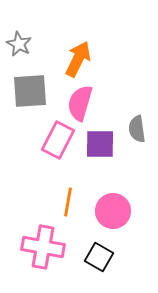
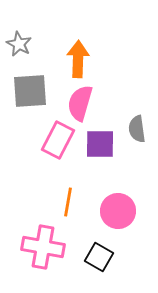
orange arrow: rotated 24 degrees counterclockwise
pink circle: moved 5 px right
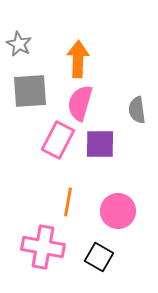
gray semicircle: moved 19 px up
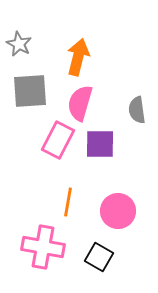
orange arrow: moved 2 px up; rotated 12 degrees clockwise
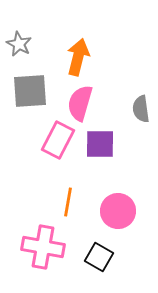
gray semicircle: moved 4 px right, 1 px up
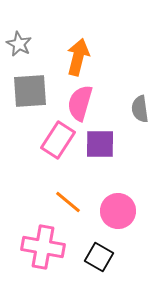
gray semicircle: moved 1 px left
pink rectangle: rotated 6 degrees clockwise
orange line: rotated 60 degrees counterclockwise
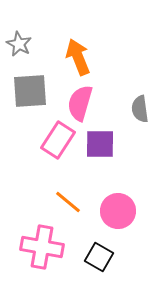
orange arrow: rotated 36 degrees counterclockwise
pink cross: moved 1 px left
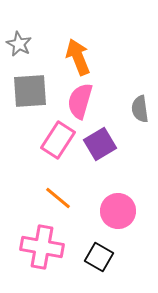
pink semicircle: moved 2 px up
purple square: rotated 32 degrees counterclockwise
orange line: moved 10 px left, 4 px up
